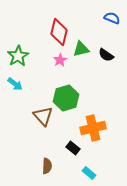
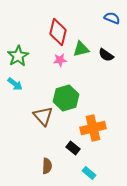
red diamond: moved 1 px left
pink star: rotated 24 degrees clockwise
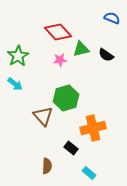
red diamond: rotated 56 degrees counterclockwise
black rectangle: moved 2 px left
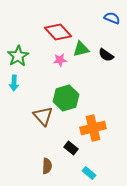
cyan arrow: moved 1 px left, 1 px up; rotated 56 degrees clockwise
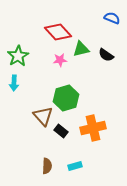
black rectangle: moved 10 px left, 17 px up
cyan rectangle: moved 14 px left, 7 px up; rotated 56 degrees counterclockwise
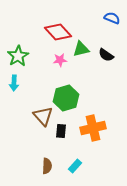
black rectangle: rotated 56 degrees clockwise
cyan rectangle: rotated 32 degrees counterclockwise
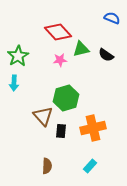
cyan rectangle: moved 15 px right
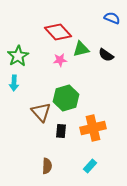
brown triangle: moved 2 px left, 4 px up
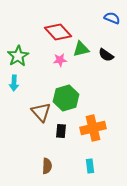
cyan rectangle: rotated 48 degrees counterclockwise
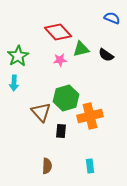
orange cross: moved 3 px left, 12 px up
